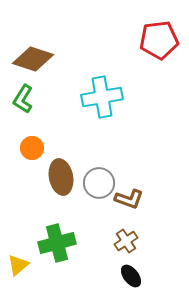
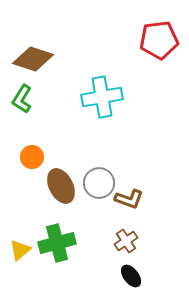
green L-shape: moved 1 px left
orange circle: moved 9 px down
brown ellipse: moved 9 px down; rotated 16 degrees counterclockwise
yellow triangle: moved 2 px right, 15 px up
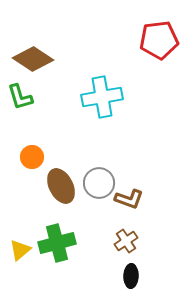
brown diamond: rotated 15 degrees clockwise
green L-shape: moved 2 px left, 2 px up; rotated 48 degrees counterclockwise
black ellipse: rotated 40 degrees clockwise
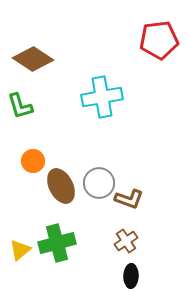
green L-shape: moved 9 px down
orange circle: moved 1 px right, 4 px down
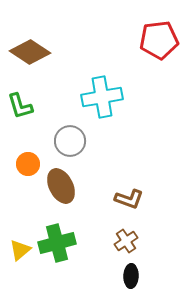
brown diamond: moved 3 px left, 7 px up
orange circle: moved 5 px left, 3 px down
gray circle: moved 29 px left, 42 px up
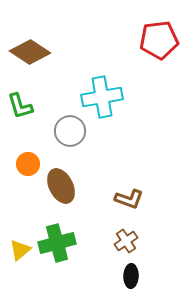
gray circle: moved 10 px up
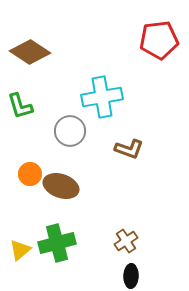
orange circle: moved 2 px right, 10 px down
brown ellipse: rotated 44 degrees counterclockwise
brown L-shape: moved 50 px up
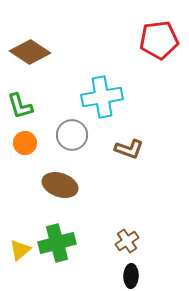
gray circle: moved 2 px right, 4 px down
orange circle: moved 5 px left, 31 px up
brown ellipse: moved 1 px left, 1 px up
brown cross: moved 1 px right
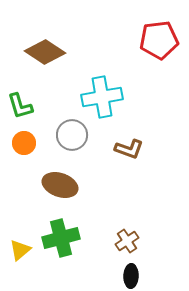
brown diamond: moved 15 px right
orange circle: moved 1 px left
green cross: moved 4 px right, 5 px up
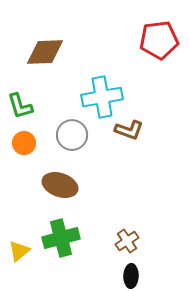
brown diamond: rotated 36 degrees counterclockwise
brown L-shape: moved 19 px up
yellow triangle: moved 1 px left, 1 px down
